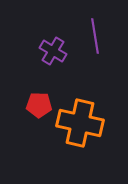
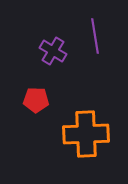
red pentagon: moved 3 px left, 5 px up
orange cross: moved 6 px right, 11 px down; rotated 15 degrees counterclockwise
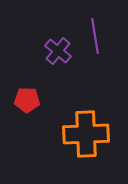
purple cross: moved 5 px right; rotated 8 degrees clockwise
red pentagon: moved 9 px left
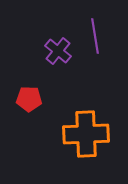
red pentagon: moved 2 px right, 1 px up
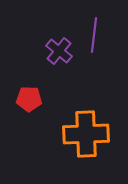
purple line: moved 1 px left, 1 px up; rotated 16 degrees clockwise
purple cross: moved 1 px right
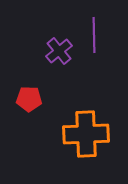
purple line: rotated 8 degrees counterclockwise
purple cross: rotated 12 degrees clockwise
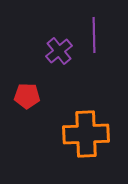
red pentagon: moved 2 px left, 3 px up
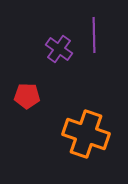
purple cross: moved 2 px up; rotated 16 degrees counterclockwise
orange cross: rotated 21 degrees clockwise
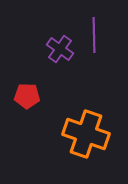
purple cross: moved 1 px right
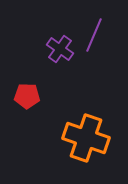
purple line: rotated 24 degrees clockwise
orange cross: moved 4 px down
